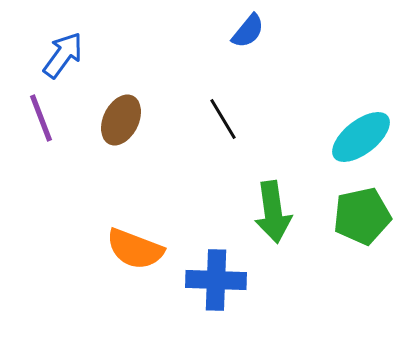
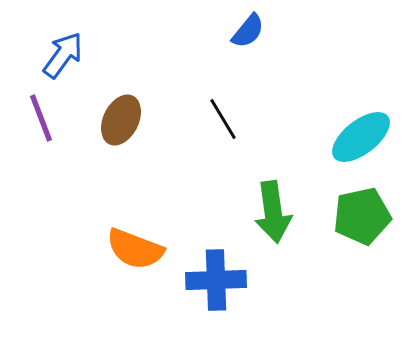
blue cross: rotated 4 degrees counterclockwise
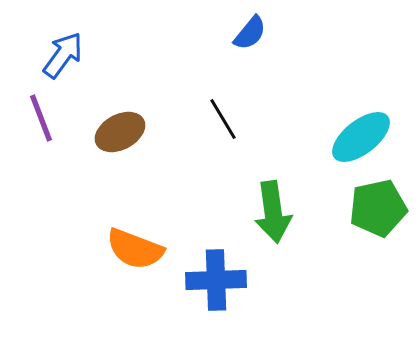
blue semicircle: moved 2 px right, 2 px down
brown ellipse: moved 1 px left, 12 px down; rotated 36 degrees clockwise
green pentagon: moved 16 px right, 8 px up
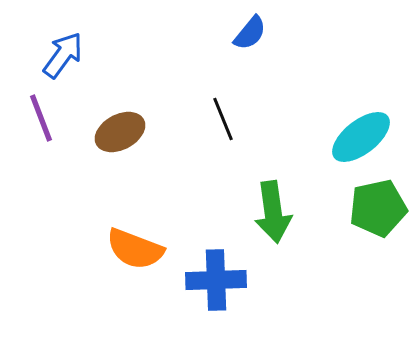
black line: rotated 9 degrees clockwise
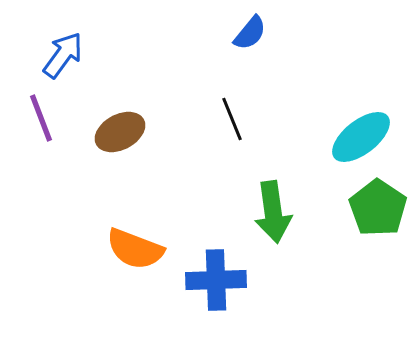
black line: moved 9 px right
green pentagon: rotated 26 degrees counterclockwise
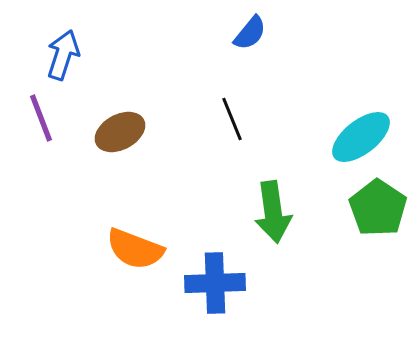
blue arrow: rotated 18 degrees counterclockwise
blue cross: moved 1 px left, 3 px down
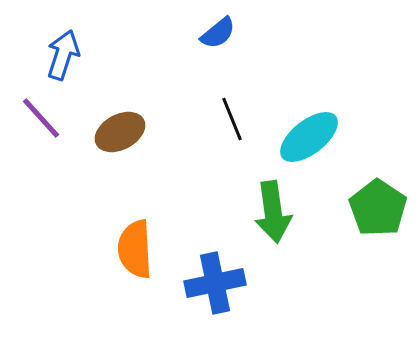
blue semicircle: moved 32 px left; rotated 12 degrees clockwise
purple line: rotated 21 degrees counterclockwise
cyan ellipse: moved 52 px left
orange semicircle: rotated 66 degrees clockwise
blue cross: rotated 10 degrees counterclockwise
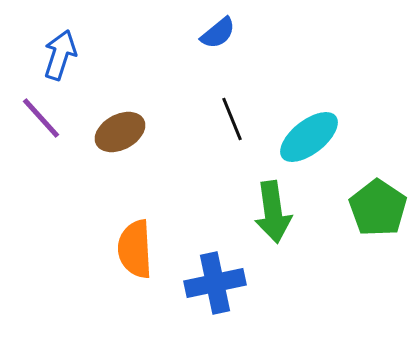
blue arrow: moved 3 px left
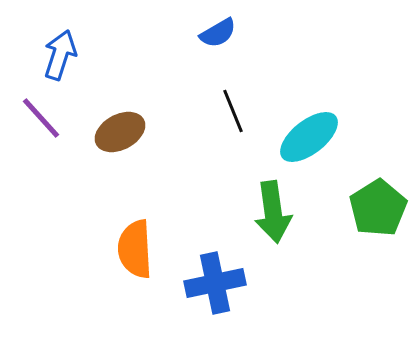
blue semicircle: rotated 9 degrees clockwise
black line: moved 1 px right, 8 px up
green pentagon: rotated 6 degrees clockwise
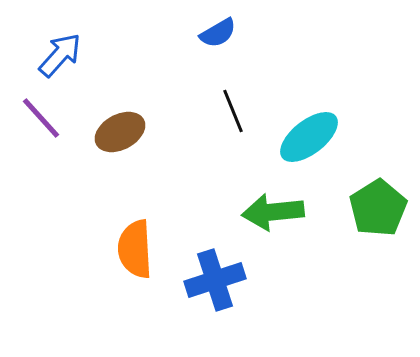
blue arrow: rotated 24 degrees clockwise
green arrow: rotated 92 degrees clockwise
blue cross: moved 3 px up; rotated 6 degrees counterclockwise
